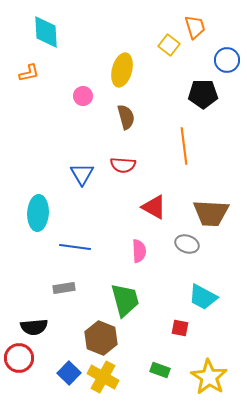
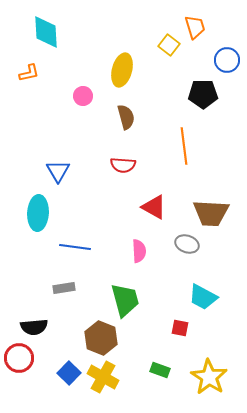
blue triangle: moved 24 px left, 3 px up
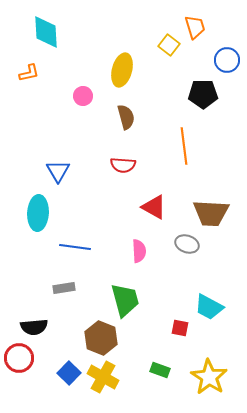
cyan trapezoid: moved 6 px right, 10 px down
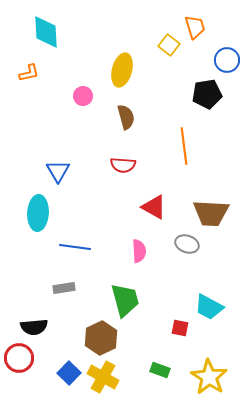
black pentagon: moved 4 px right; rotated 8 degrees counterclockwise
brown hexagon: rotated 12 degrees clockwise
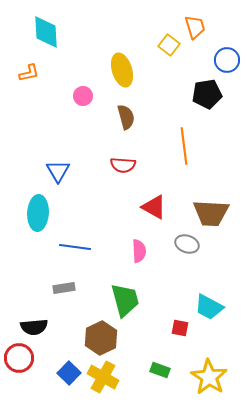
yellow ellipse: rotated 32 degrees counterclockwise
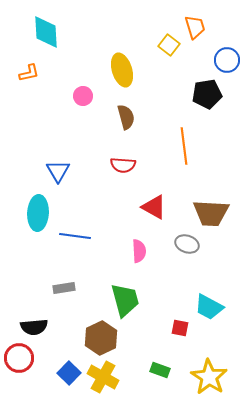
blue line: moved 11 px up
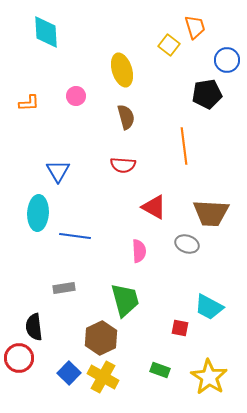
orange L-shape: moved 30 px down; rotated 10 degrees clockwise
pink circle: moved 7 px left
black semicircle: rotated 88 degrees clockwise
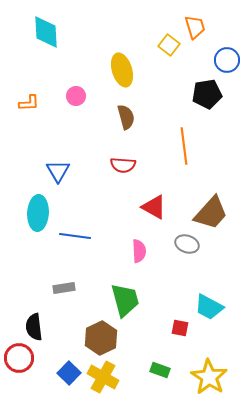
brown trapezoid: rotated 51 degrees counterclockwise
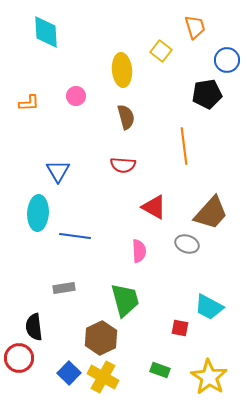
yellow square: moved 8 px left, 6 px down
yellow ellipse: rotated 12 degrees clockwise
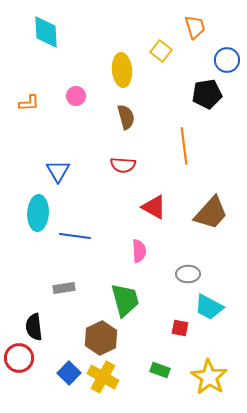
gray ellipse: moved 1 px right, 30 px down; rotated 20 degrees counterclockwise
